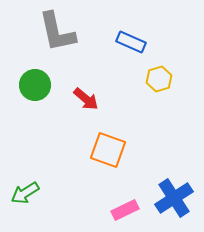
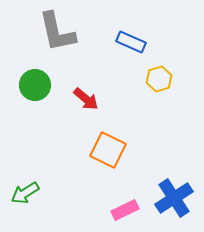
orange square: rotated 6 degrees clockwise
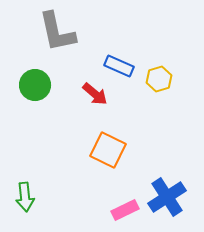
blue rectangle: moved 12 px left, 24 px down
red arrow: moved 9 px right, 5 px up
green arrow: moved 4 px down; rotated 64 degrees counterclockwise
blue cross: moved 7 px left, 1 px up
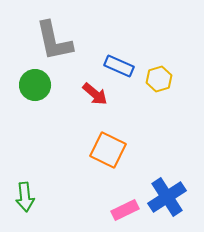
gray L-shape: moved 3 px left, 9 px down
